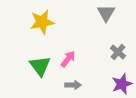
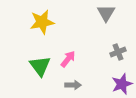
gray cross: rotated 28 degrees clockwise
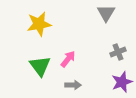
yellow star: moved 3 px left, 2 px down
purple star: moved 2 px up
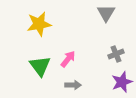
gray cross: moved 2 px left, 2 px down
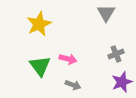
yellow star: rotated 15 degrees counterclockwise
pink arrow: rotated 66 degrees clockwise
gray arrow: rotated 21 degrees clockwise
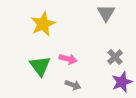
yellow star: moved 4 px right
gray cross: moved 1 px left, 3 px down; rotated 21 degrees counterclockwise
